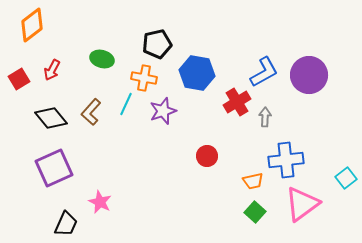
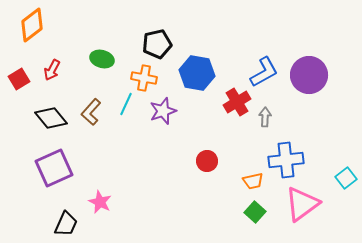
red circle: moved 5 px down
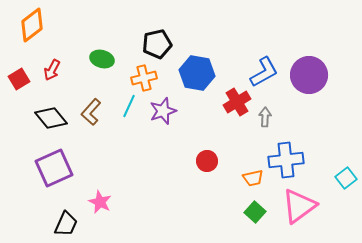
orange cross: rotated 25 degrees counterclockwise
cyan line: moved 3 px right, 2 px down
orange trapezoid: moved 3 px up
pink triangle: moved 3 px left, 2 px down
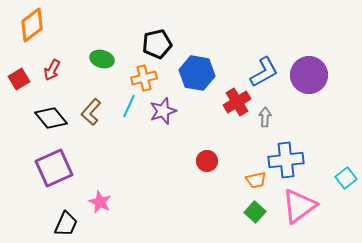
orange trapezoid: moved 3 px right, 2 px down
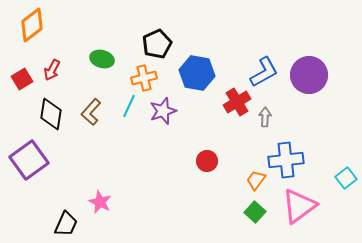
black pentagon: rotated 12 degrees counterclockwise
red square: moved 3 px right
black diamond: moved 4 px up; rotated 48 degrees clockwise
purple square: moved 25 px left, 8 px up; rotated 12 degrees counterclockwise
orange trapezoid: rotated 140 degrees clockwise
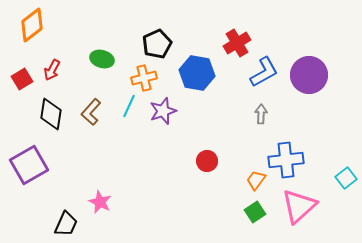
red cross: moved 59 px up
gray arrow: moved 4 px left, 3 px up
purple square: moved 5 px down; rotated 6 degrees clockwise
pink triangle: rotated 6 degrees counterclockwise
green square: rotated 15 degrees clockwise
